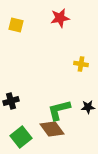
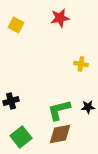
yellow square: rotated 14 degrees clockwise
brown diamond: moved 8 px right, 5 px down; rotated 65 degrees counterclockwise
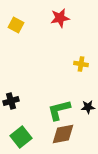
brown diamond: moved 3 px right
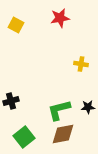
green square: moved 3 px right
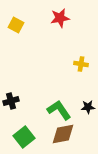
green L-shape: rotated 70 degrees clockwise
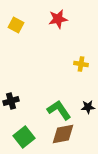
red star: moved 2 px left, 1 px down
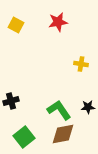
red star: moved 3 px down
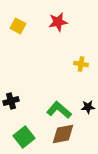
yellow square: moved 2 px right, 1 px down
green L-shape: rotated 15 degrees counterclockwise
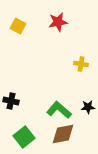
black cross: rotated 28 degrees clockwise
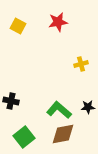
yellow cross: rotated 24 degrees counterclockwise
